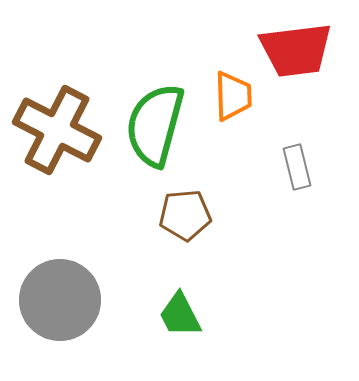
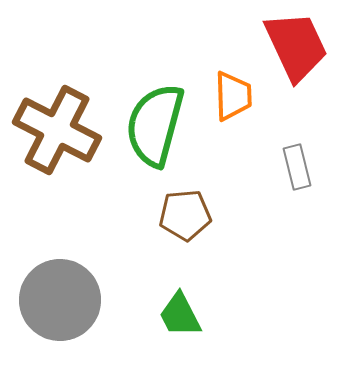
red trapezoid: moved 4 px up; rotated 108 degrees counterclockwise
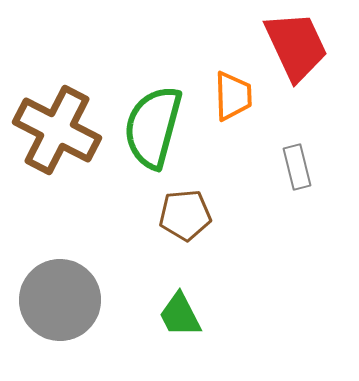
green semicircle: moved 2 px left, 2 px down
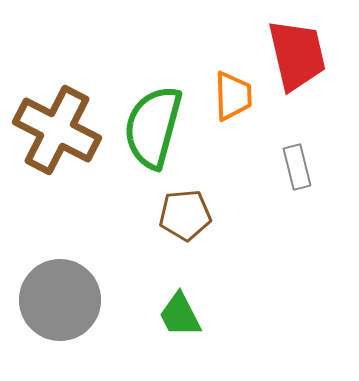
red trapezoid: moved 1 px right, 9 px down; rotated 12 degrees clockwise
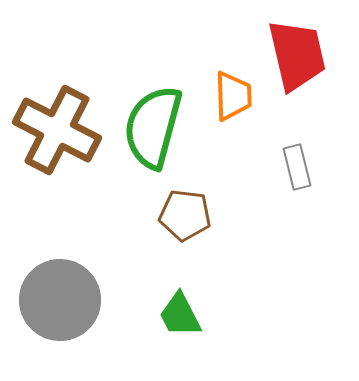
brown pentagon: rotated 12 degrees clockwise
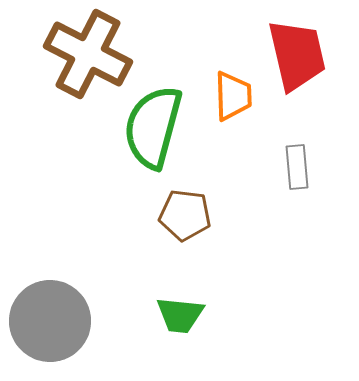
brown cross: moved 31 px right, 76 px up
gray rectangle: rotated 9 degrees clockwise
gray circle: moved 10 px left, 21 px down
green trapezoid: rotated 57 degrees counterclockwise
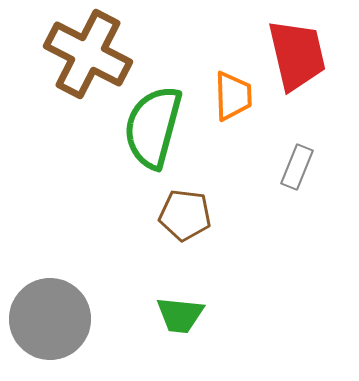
gray rectangle: rotated 27 degrees clockwise
gray circle: moved 2 px up
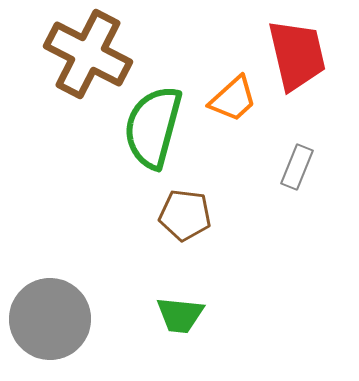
orange trapezoid: moved 3 px down; rotated 50 degrees clockwise
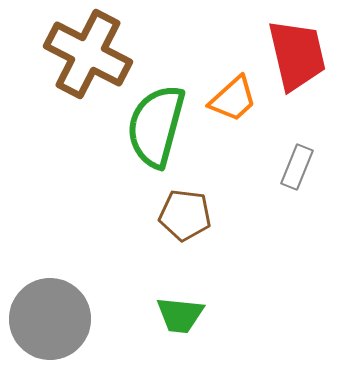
green semicircle: moved 3 px right, 1 px up
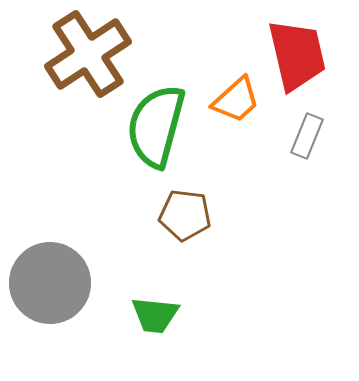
brown cross: rotated 30 degrees clockwise
orange trapezoid: moved 3 px right, 1 px down
gray rectangle: moved 10 px right, 31 px up
green trapezoid: moved 25 px left
gray circle: moved 36 px up
